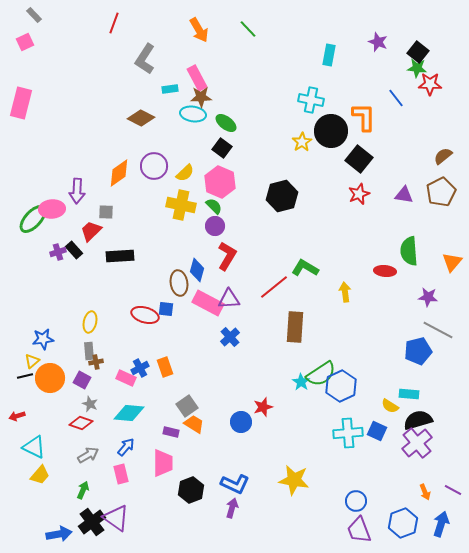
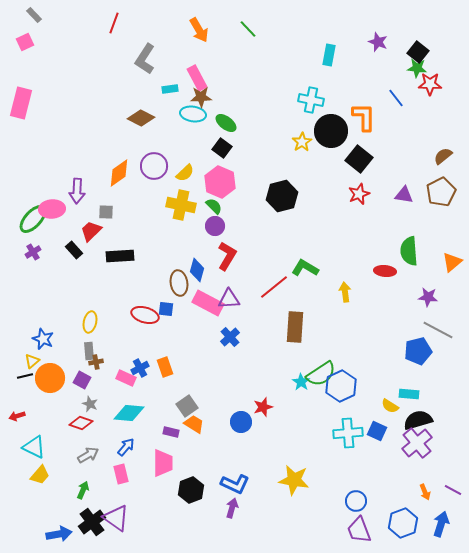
purple cross at (58, 252): moved 25 px left; rotated 14 degrees counterclockwise
orange triangle at (452, 262): rotated 10 degrees clockwise
blue star at (43, 339): rotated 30 degrees clockwise
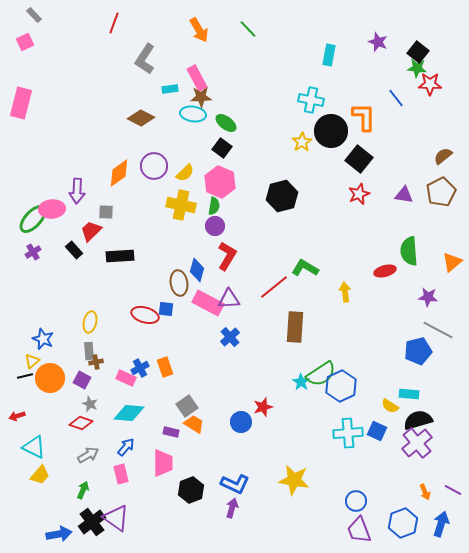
green semicircle at (214, 206): rotated 54 degrees clockwise
red ellipse at (385, 271): rotated 20 degrees counterclockwise
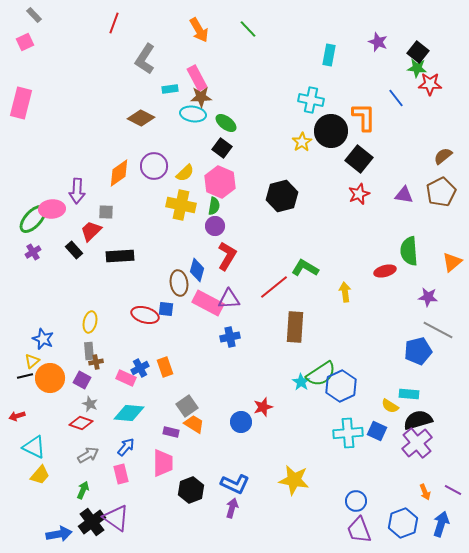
blue cross at (230, 337): rotated 30 degrees clockwise
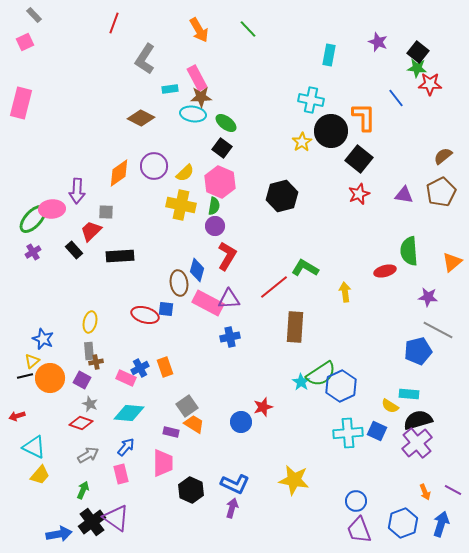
black hexagon at (191, 490): rotated 15 degrees counterclockwise
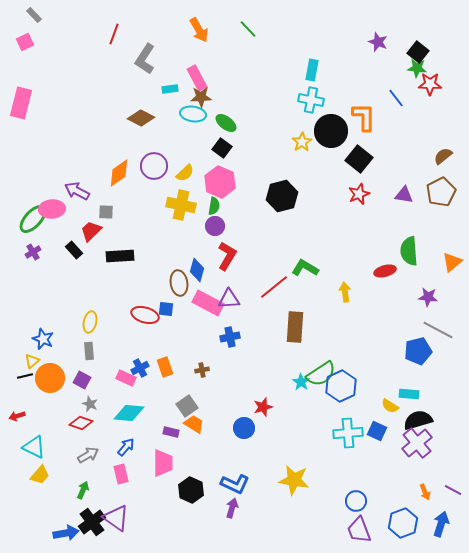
red line at (114, 23): moved 11 px down
cyan rectangle at (329, 55): moved 17 px left, 15 px down
purple arrow at (77, 191): rotated 115 degrees clockwise
brown cross at (96, 362): moved 106 px right, 8 px down
blue circle at (241, 422): moved 3 px right, 6 px down
blue arrow at (59, 534): moved 7 px right, 1 px up
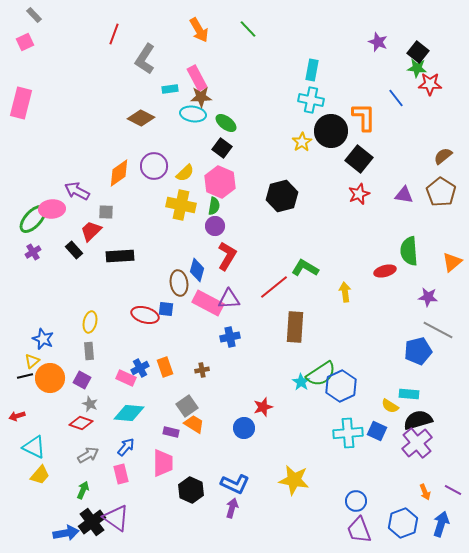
brown pentagon at (441, 192): rotated 12 degrees counterclockwise
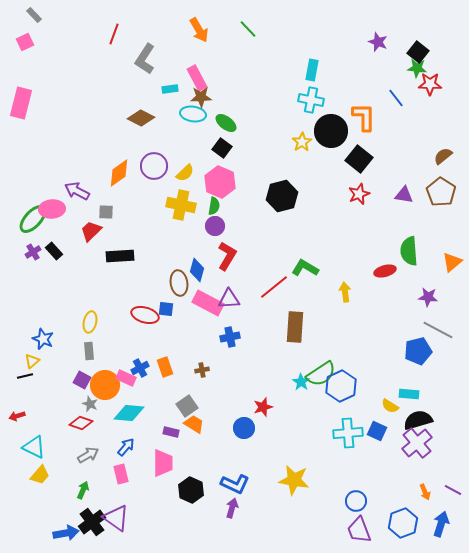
black rectangle at (74, 250): moved 20 px left, 1 px down
orange circle at (50, 378): moved 55 px right, 7 px down
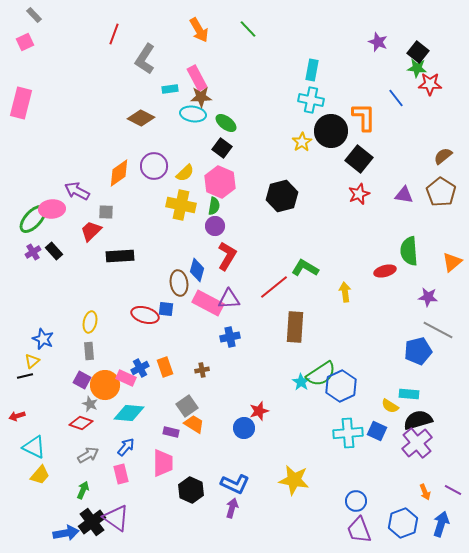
red star at (263, 407): moved 4 px left, 4 px down
